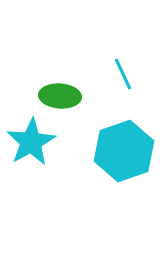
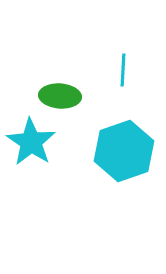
cyan line: moved 4 px up; rotated 28 degrees clockwise
cyan star: rotated 9 degrees counterclockwise
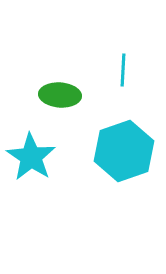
green ellipse: moved 1 px up
cyan star: moved 15 px down
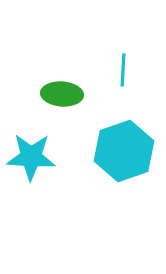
green ellipse: moved 2 px right, 1 px up
cyan star: rotated 30 degrees counterclockwise
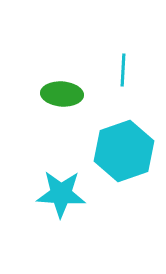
cyan star: moved 30 px right, 37 px down
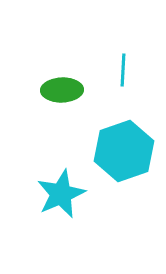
green ellipse: moved 4 px up; rotated 6 degrees counterclockwise
cyan star: rotated 27 degrees counterclockwise
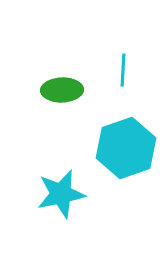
cyan hexagon: moved 2 px right, 3 px up
cyan star: rotated 12 degrees clockwise
